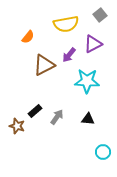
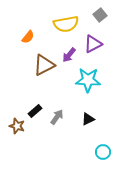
cyan star: moved 1 px right, 1 px up
black triangle: rotated 32 degrees counterclockwise
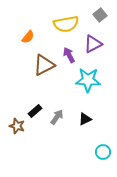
purple arrow: rotated 112 degrees clockwise
black triangle: moved 3 px left
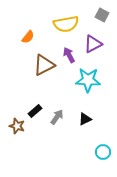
gray square: moved 2 px right; rotated 24 degrees counterclockwise
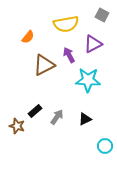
cyan circle: moved 2 px right, 6 px up
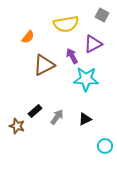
purple arrow: moved 3 px right, 1 px down
cyan star: moved 2 px left, 1 px up
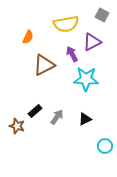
orange semicircle: rotated 16 degrees counterclockwise
purple triangle: moved 1 px left, 2 px up
purple arrow: moved 2 px up
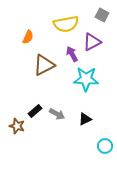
gray arrow: moved 3 px up; rotated 84 degrees clockwise
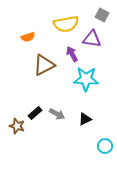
orange semicircle: rotated 48 degrees clockwise
purple triangle: moved 3 px up; rotated 36 degrees clockwise
black rectangle: moved 2 px down
